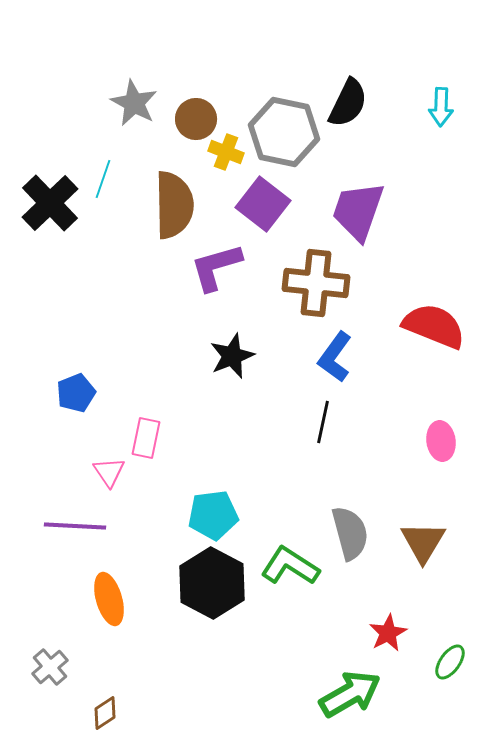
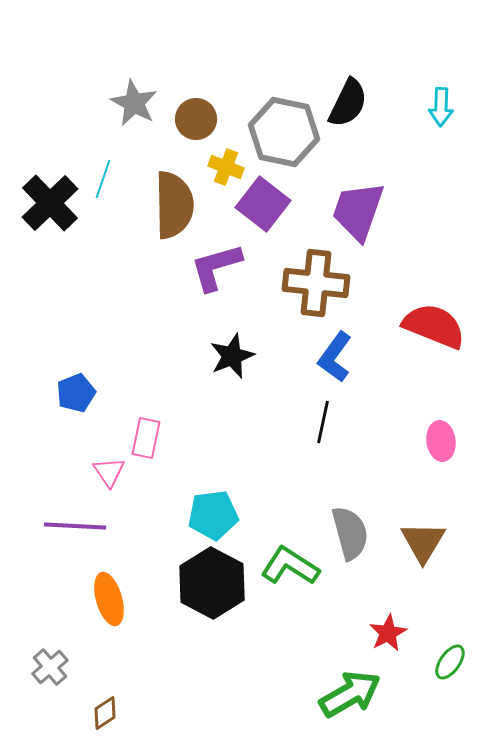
yellow cross: moved 15 px down
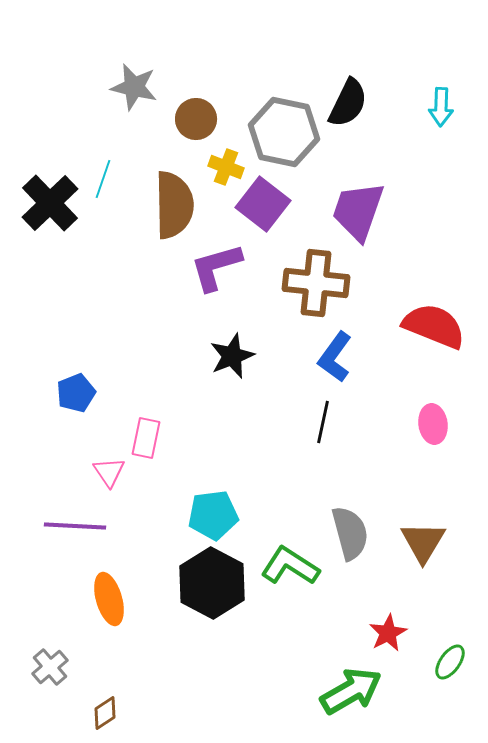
gray star: moved 16 px up; rotated 15 degrees counterclockwise
pink ellipse: moved 8 px left, 17 px up
green arrow: moved 1 px right, 3 px up
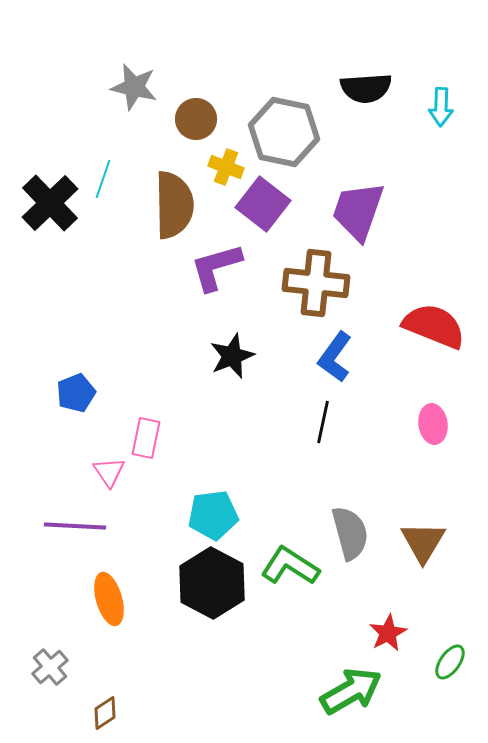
black semicircle: moved 18 px right, 15 px up; rotated 60 degrees clockwise
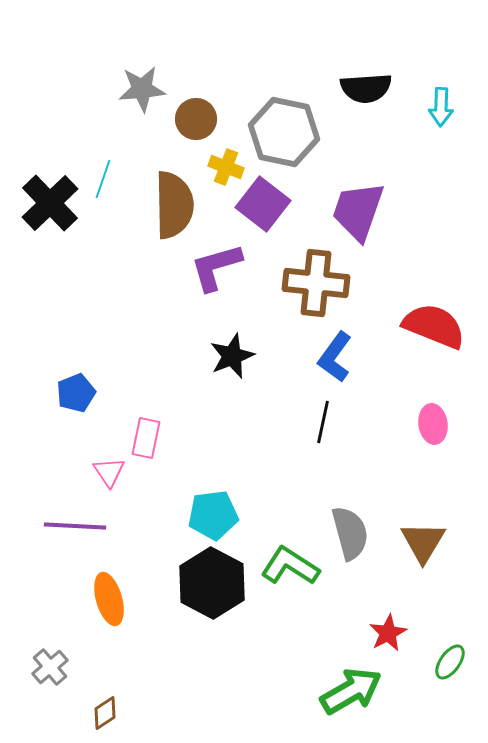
gray star: moved 8 px right, 2 px down; rotated 18 degrees counterclockwise
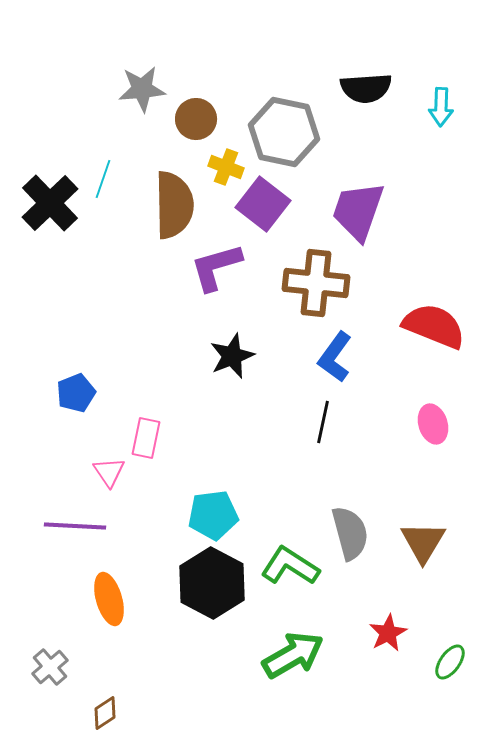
pink ellipse: rotated 9 degrees counterclockwise
green arrow: moved 58 px left, 36 px up
